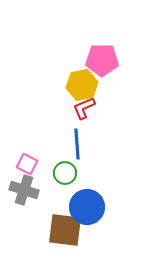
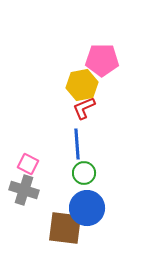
pink square: moved 1 px right
green circle: moved 19 px right
blue circle: moved 1 px down
brown square: moved 2 px up
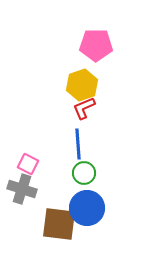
pink pentagon: moved 6 px left, 15 px up
yellow hexagon: rotated 8 degrees counterclockwise
blue line: moved 1 px right
gray cross: moved 2 px left, 1 px up
brown square: moved 6 px left, 4 px up
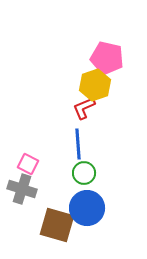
pink pentagon: moved 11 px right, 13 px down; rotated 12 degrees clockwise
yellow hexagon: moved 13 px right
brown square: moved 2 px left, 1 px down; rotated 9 degrees clockwise
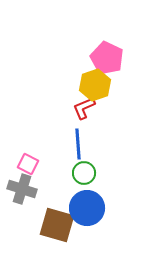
pink pentagon: rotated 12 degrees clockwise
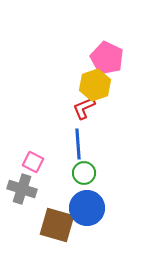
pink square: moved 5 px right, 2 px up
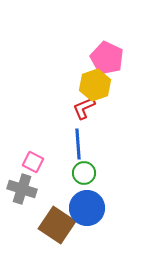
brown square: rotated 18 degrees clockwise
